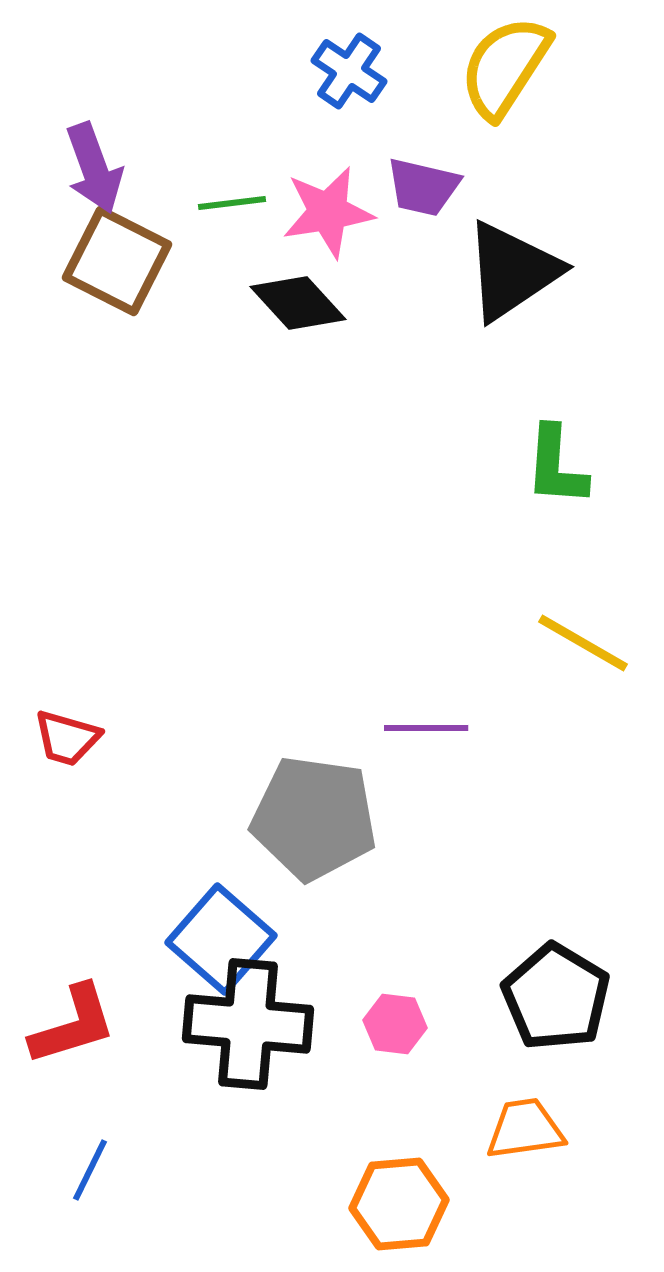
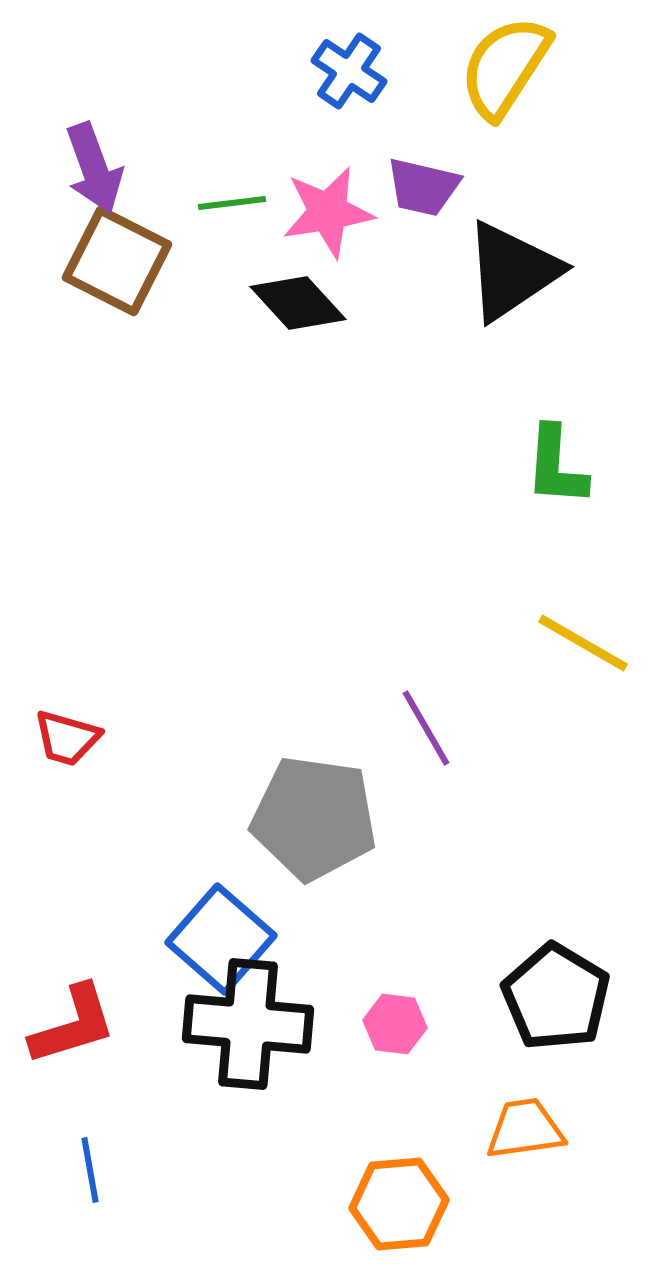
purple line: rotated 60 degrees clockwise
blue line: rotated 36 degrees counterclockwise
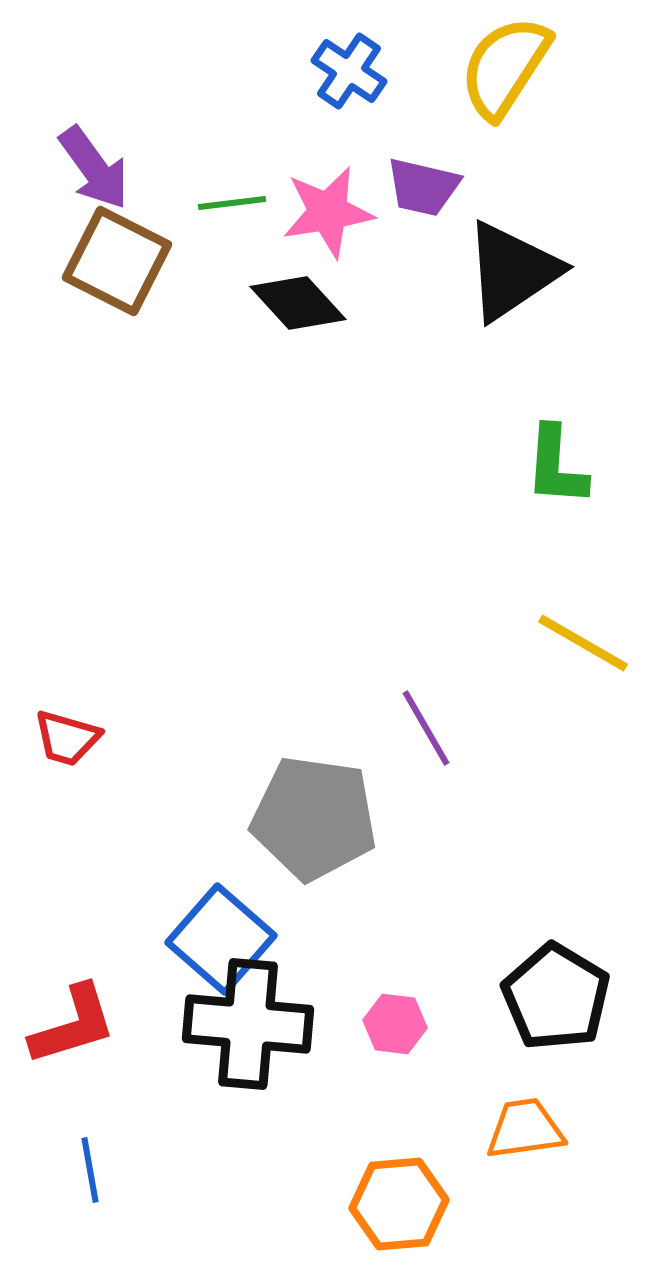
purple arrow: rotated 16 degrees counterclockwise
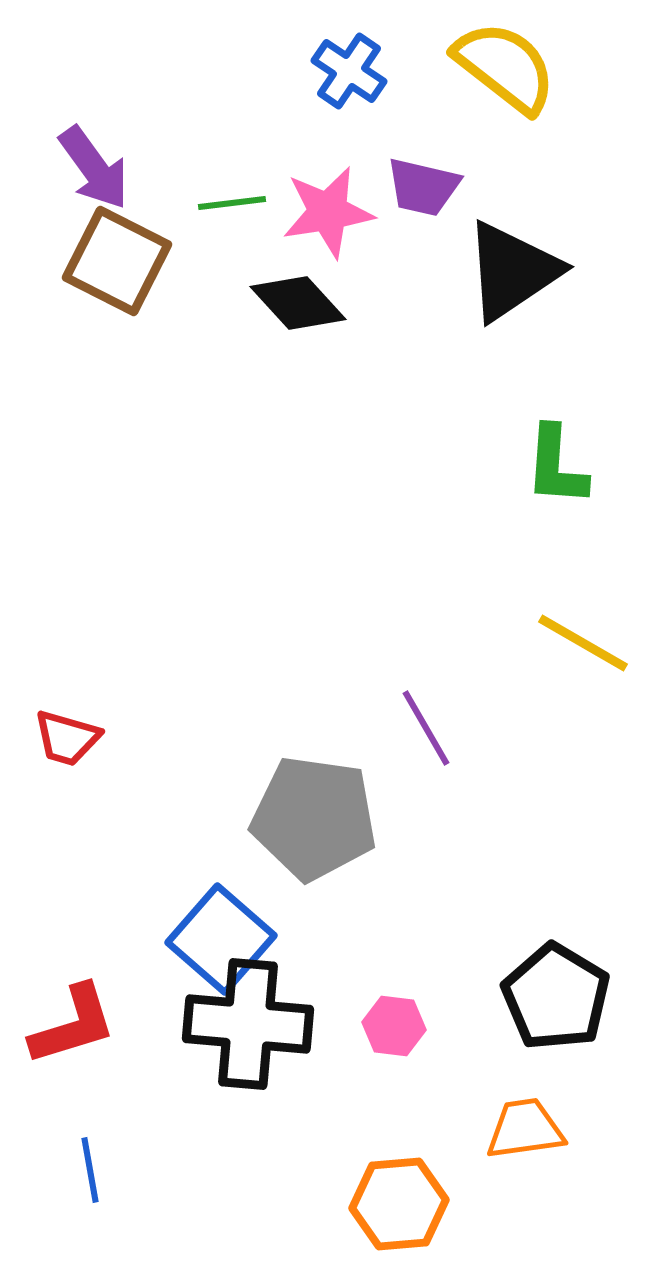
yellow semicircle: rotated 95 degrees clockwise
pink hexagon: moved 1 px left, 2 px down
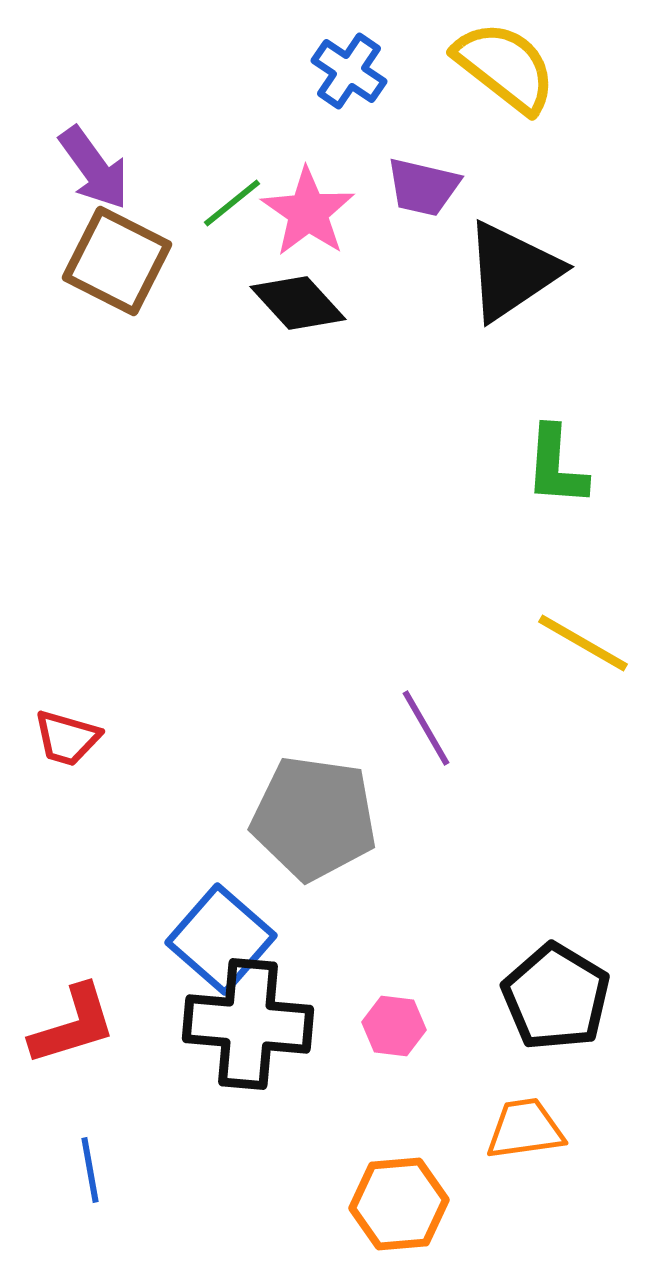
green line: rotated 32 degrees counterclockwise
pink star: moved 20 px left; rotated 28 degrees counterclockwise
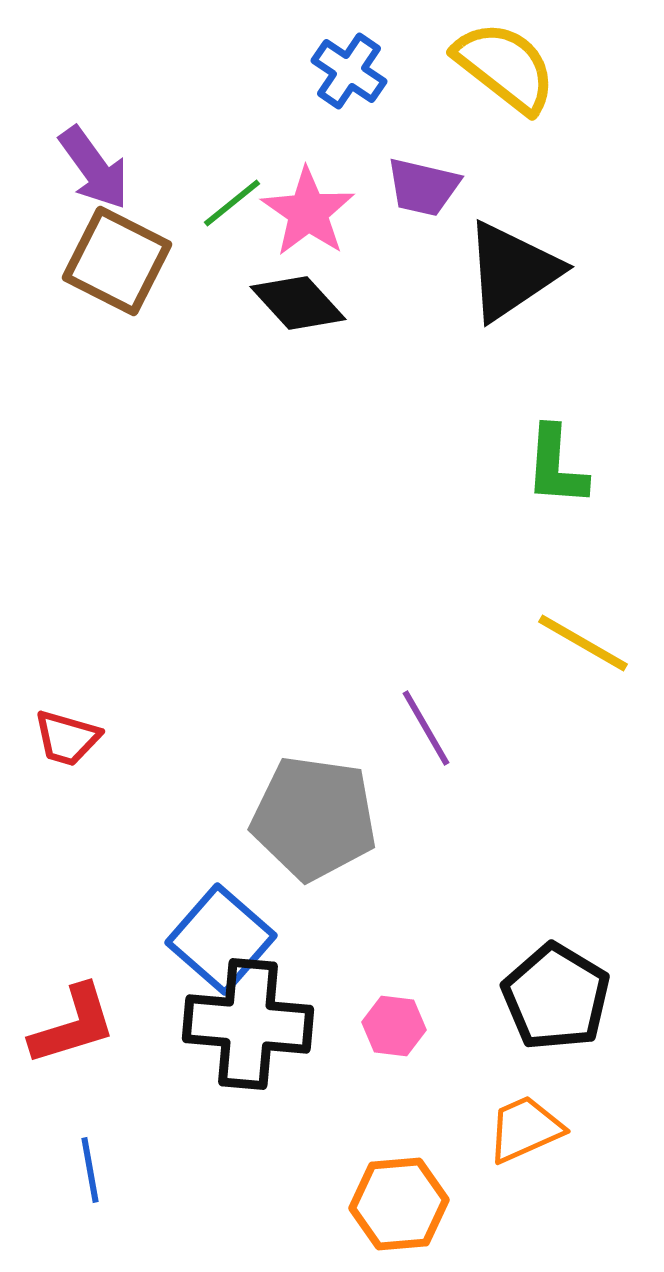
orange trapezoid: rotated 16 degrees counterclockwise
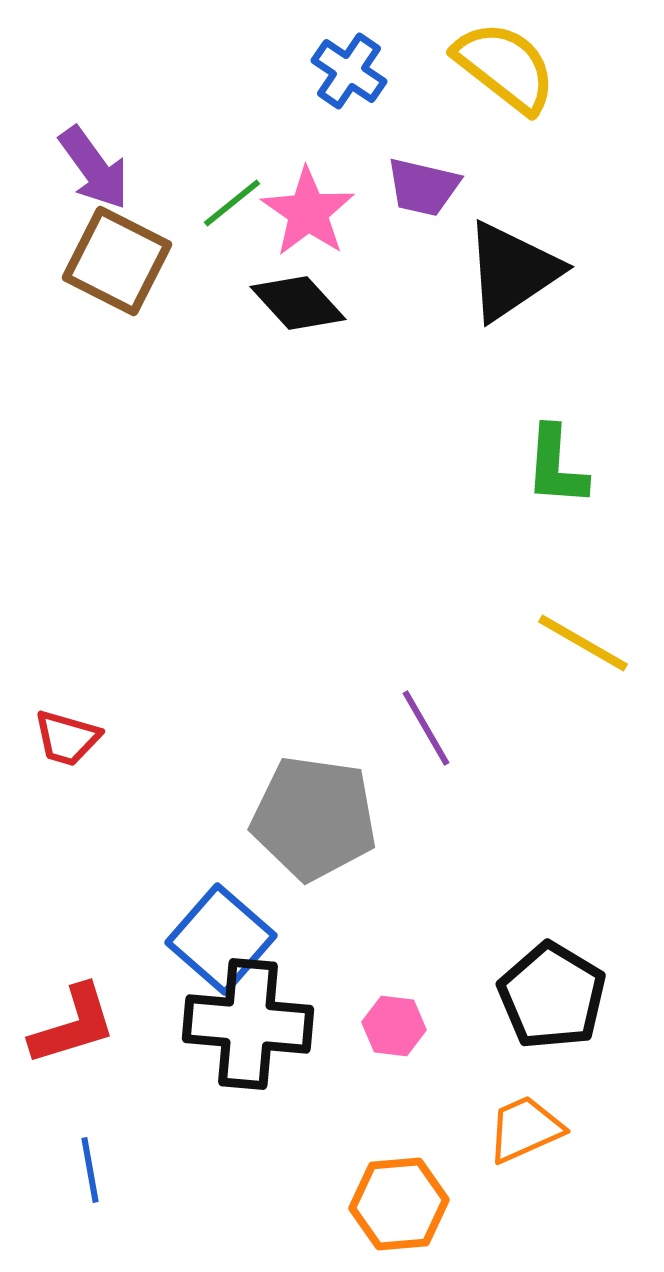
black pentagon: moved 4 px left, 1 px up
